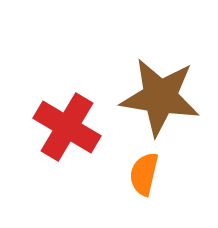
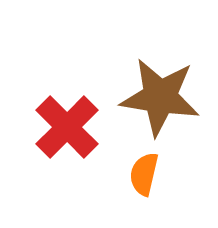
red cross: rotated 14 degrees clockwise
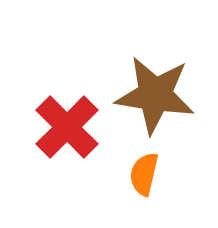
brown star: moved 5 px left, 2 px up
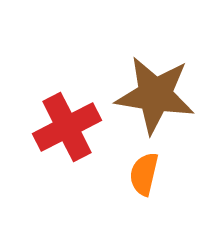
red cross: rotated 18 degrees clockwise
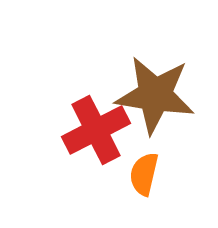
red cross: moved 29 px right, 3 px down
